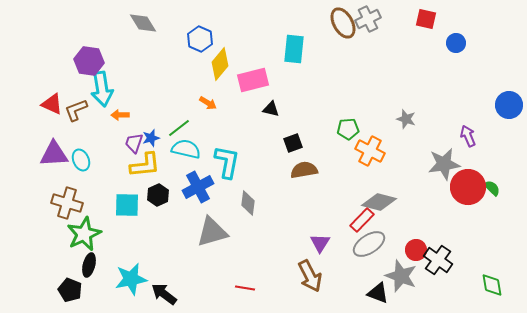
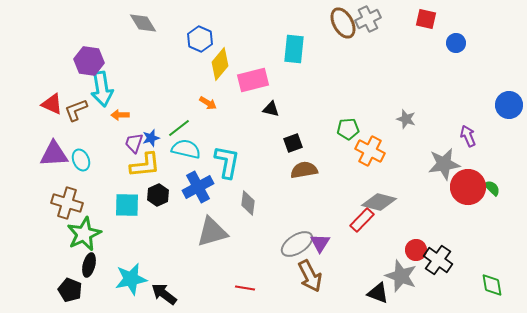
gray ellipse at (369, 244): moved 72 px left
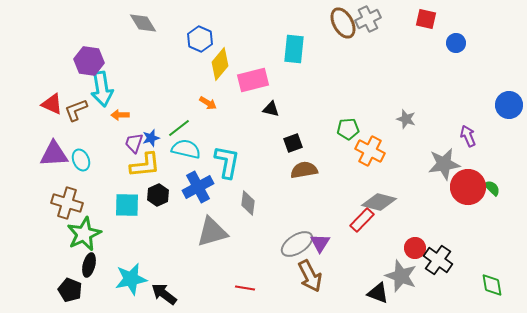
red circle at (416, 250): moved 1 px left, 2 px up
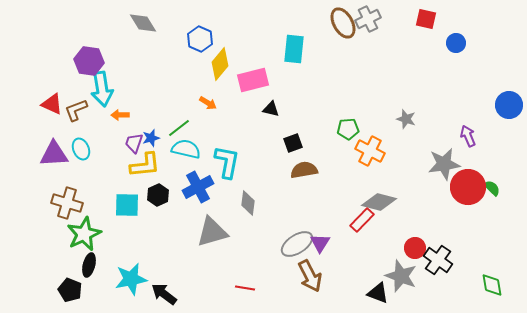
cyan ellipse at (81, 160): moved 11 px up
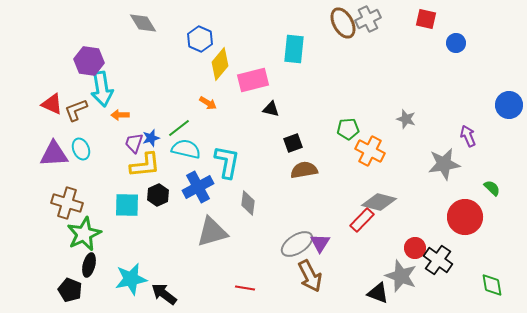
red circle at (468, 187): moved 3 px left, 30 px down
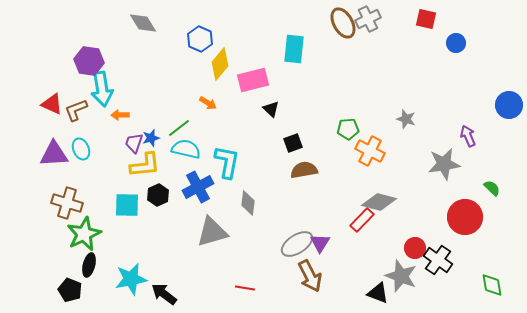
black triangle at (271, 109): rotated 30 degrees clockwise
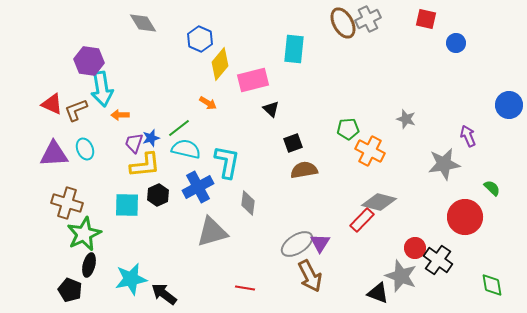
cyan ellipse at (81, 149): moved 4 px right
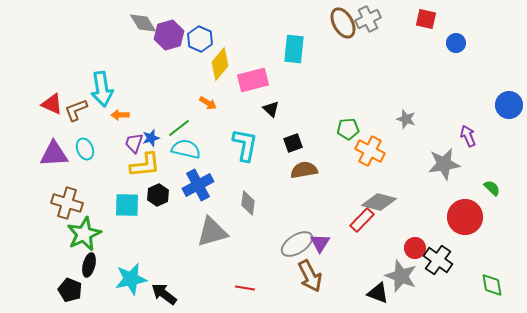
purple hexagon at (89, 61): moved 80 px right, 26 px up; rotated 24 degrees counterclockwise
cyan L-shape at (227, 162): moved 18 px right, 17 px up
blue cross at (198, 187): moved 2 px up
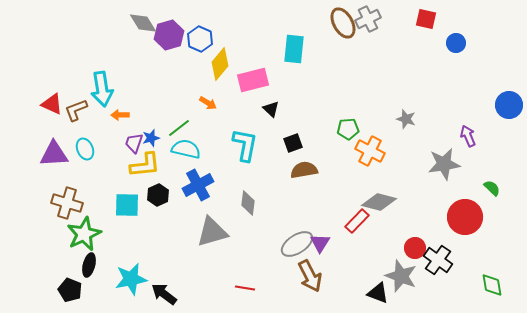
red rectangle at (362, 220): moved 5 px left, 1 px down
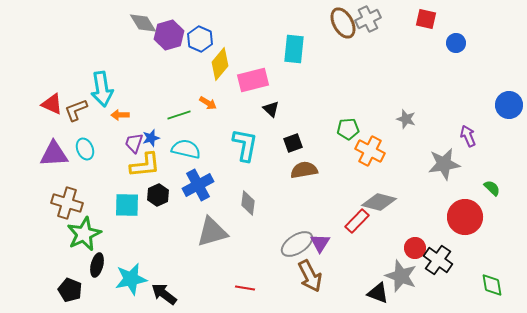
green line at (179, 128): moved 13 px up; rotated 20 degrees clockwise
black ellipse at (89, 265): moved 8 px right
